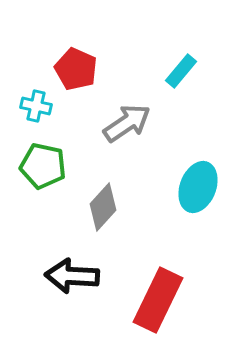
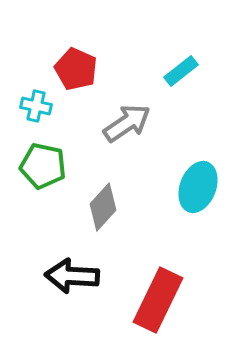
cyan rectangle: rotated 12 degrees clockwise
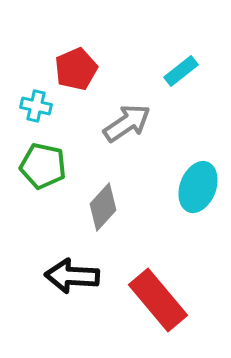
red pentagon: rotated 24 degrees clockwise
red rectangle: rotated 66 degrees counterclockwise
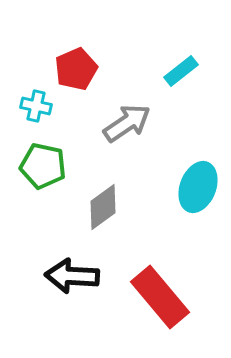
gray diamond: rotated 12 degrees clockwise
red rectangle: moved 2 px right, 3 px up
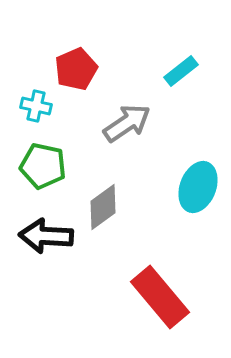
black arrow: moved 26 px left, 40 px up
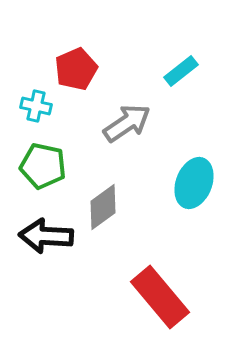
cyan ellipse: moved 4 px left, 4 px up
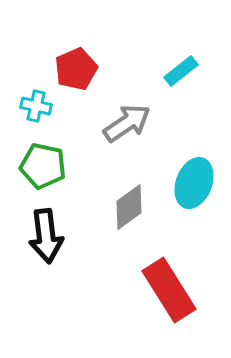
gray diamond: moved 26 px right
black arrow: rotated 100 degrees counterclockwise
red rectangle: moved 9 px right, 7 px up; rotated 8 degrees clockwise
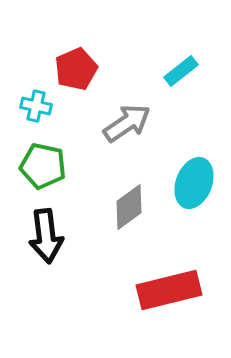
red rectangle: rotated 72 degrees counterclockwise
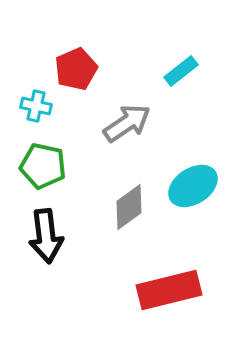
cyan ellipse: moved 1 px left, 3 px down; rotated 36 degrees clockwise
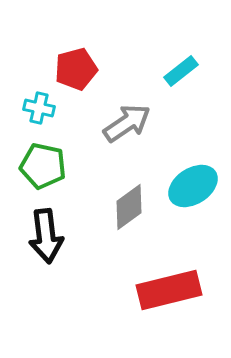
red pentagon: rotated 9 degrees clockwise
cyan cross: moved 3 px right, 2 px down
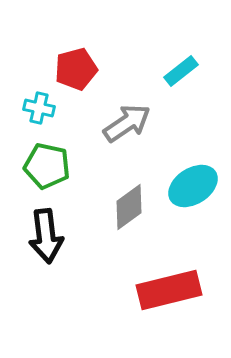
green pentagon: moved 4 px right
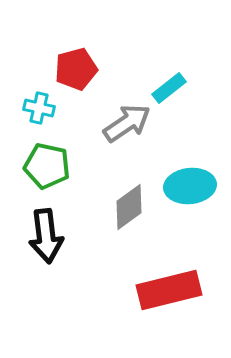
cyan rectangle: moved 12 px left, 17 px down
cyan ellipse: moved 3 px left; rotated 27 degrees clockwise
